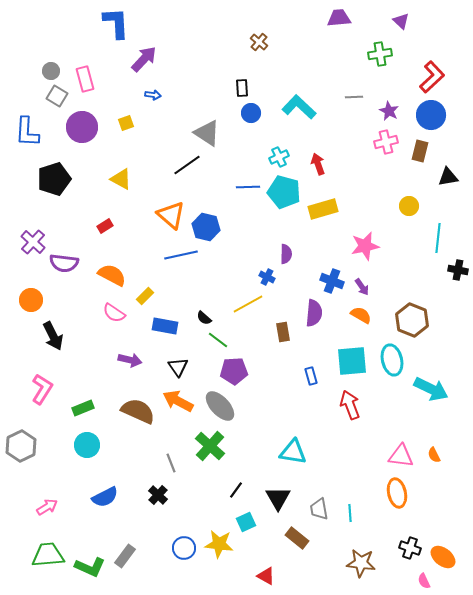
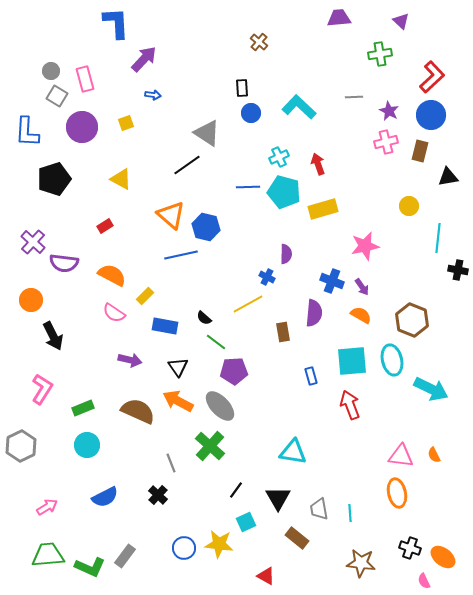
green line at (218, 340): moved 2 px left, 2 px down
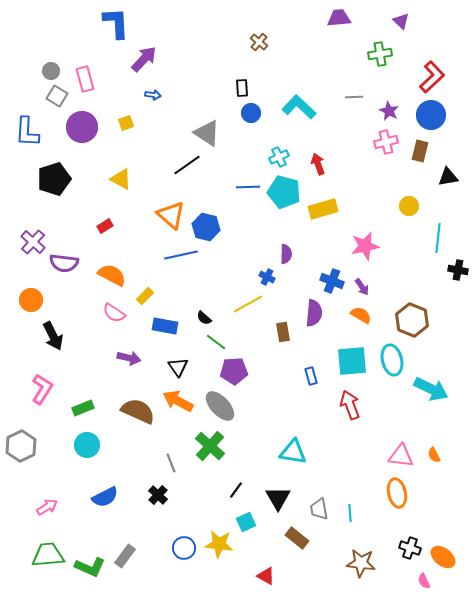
purple arrow at (130, 360): moved 1 px left, 2 px up
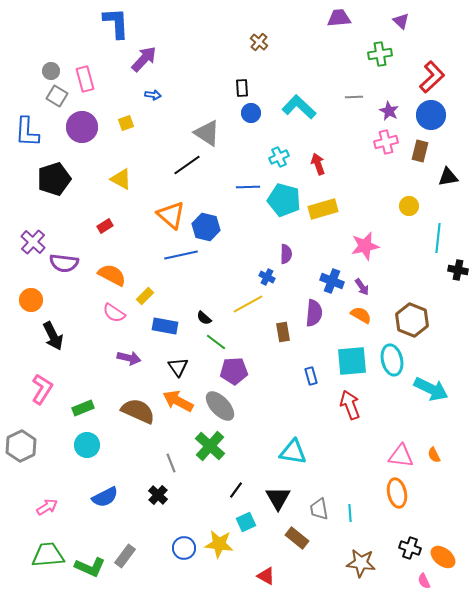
cyan pentagon at (284, 192): moved 8 px down
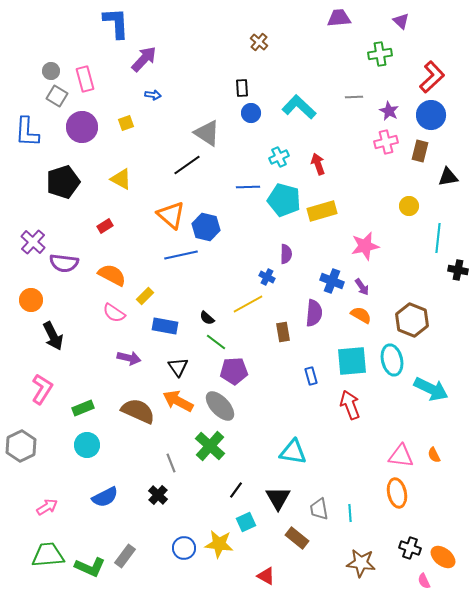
black pentagon at (54, 179): moved 9 px right, 3 px down
yellow rectangle at (323, 209): moved 1 px left, 2 px down
black semicircle at (204, 318): moved 3 px right
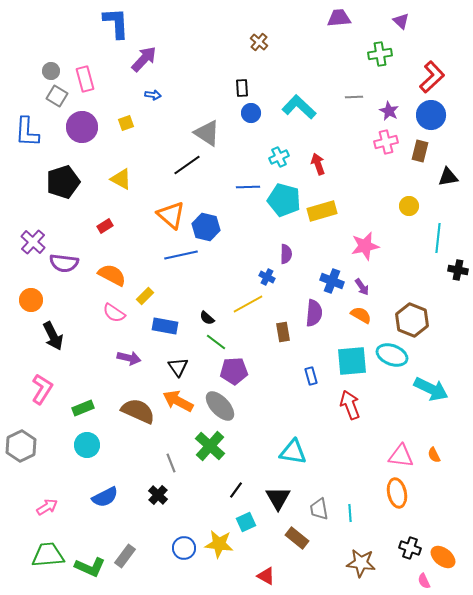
cyan ellipse at (392, 360): moved 5 px up; rotated 56 degrees counterclockwise
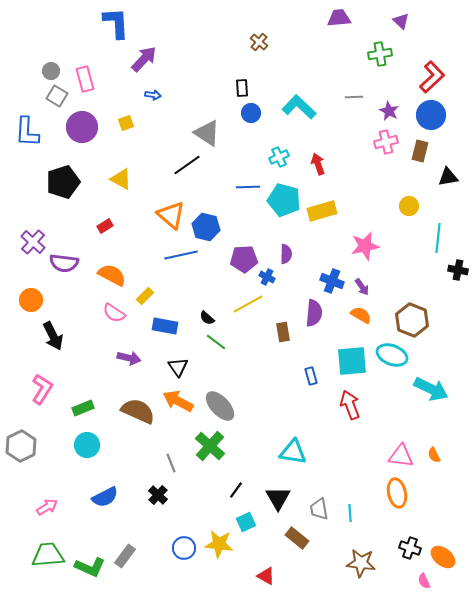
purple pentagon at (234, 371): moved 10 px right, 112 px up
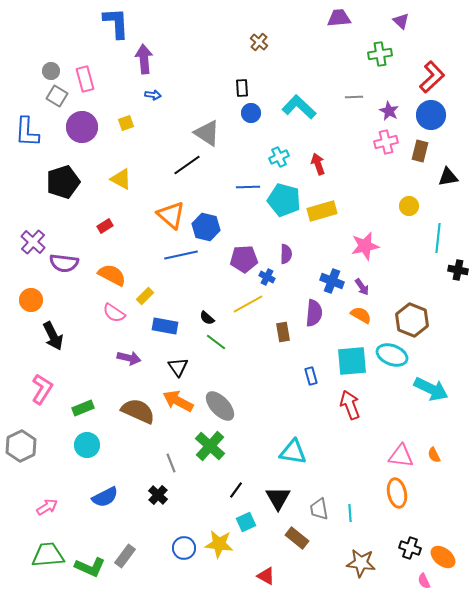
purple arrow at (144, 59): rotated 48 degrees counterclockwise
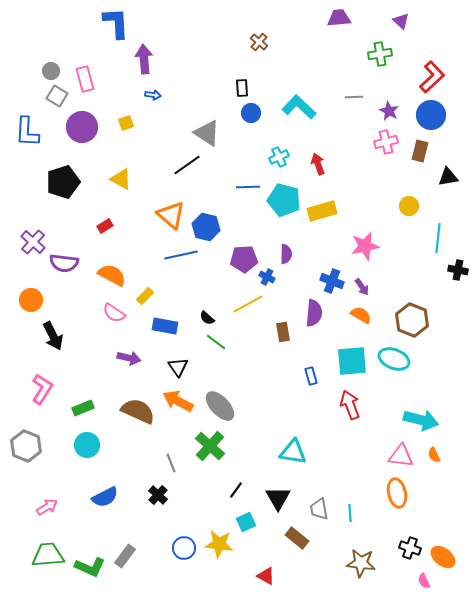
cyan ellipse at (392, 355): moved 2 px right, 4 px down
cyan arrow at (431, 389): moved 10 px left, 31 px down; rotated 12 degrees counterclockwise
gray hexagon at (21, 446): moved 5 px right; rotated 12 degrees counterclockwise
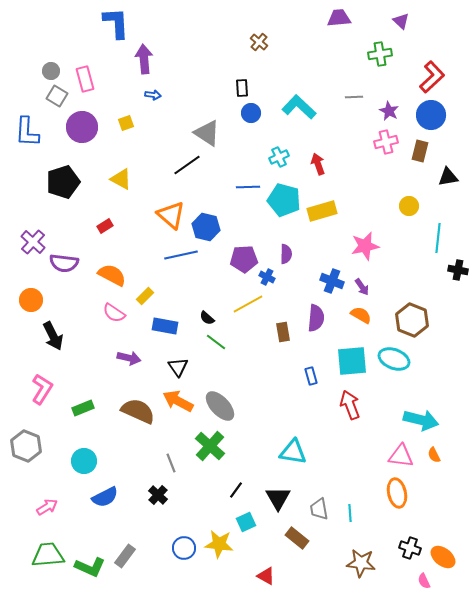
purple semicircle at (314, 313): moved 2 px right, 5 px down
cyan circle at (87, 445): moved 3 px left, 16 px down
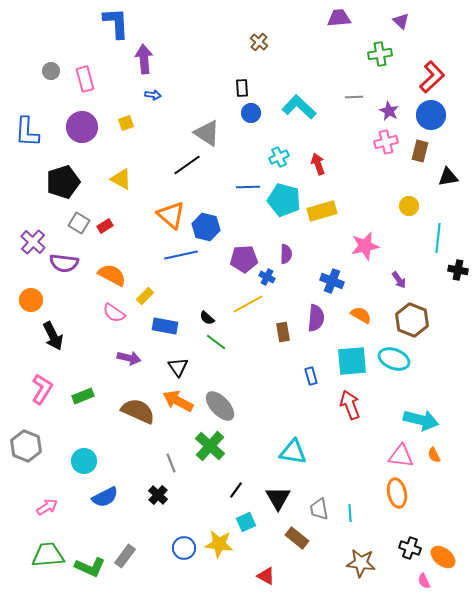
gray square at (57, 96): moved 22 px right, 127 px down
purple arrow at (362, 287): moved 37 px right, 7 px up
green rectangle at (83, 408): moved 12 px up
